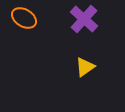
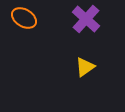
purple cross: moved 2 px right
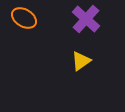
yellow triangle: moved 4 px left, 6 px up
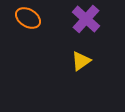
orange ellipse: moved 4 px right
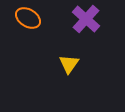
yellow triangle: moved 12 px left, 3 px down; rotated 20 degrees counterclockwise
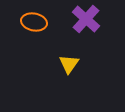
orange ellipse: moved 6 px right, 4 px down; rotated 20 degrees counterclockwise
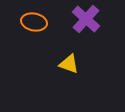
yellow triangle: rotated 45 degrees counterclockwise
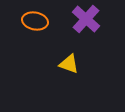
orange ellipse: moved 1 px right, 1 px up
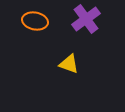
purple cross: rotated 12 degrees clockwise
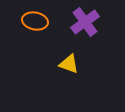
purple cross: moved 1 px left, 3 px down
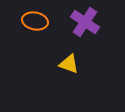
purple cross: rotated 20 degrees counterclockwise
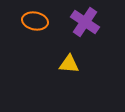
yellow triangle: rotated 15 degrees counterclockwise
